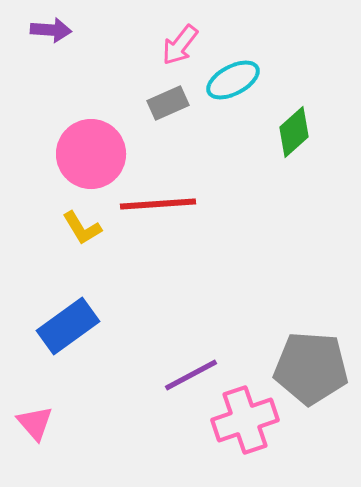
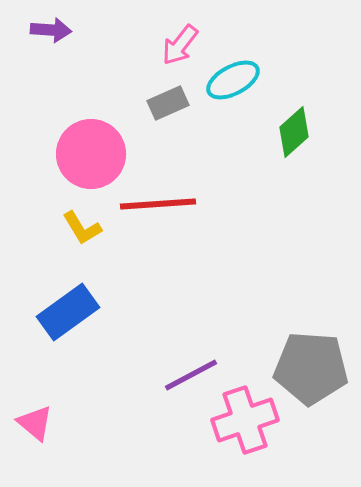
blue rectangle: moved 14 px up
pink triangle: rotated 9 degrees counterclockwise
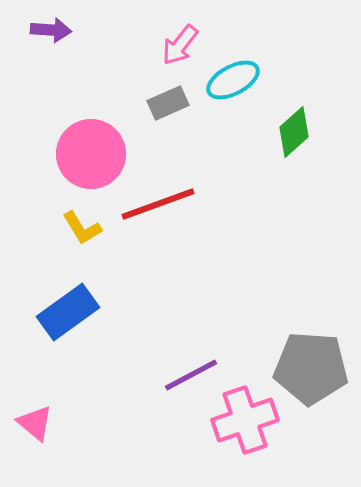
red line: rotated 16 degrees counterclockwise
